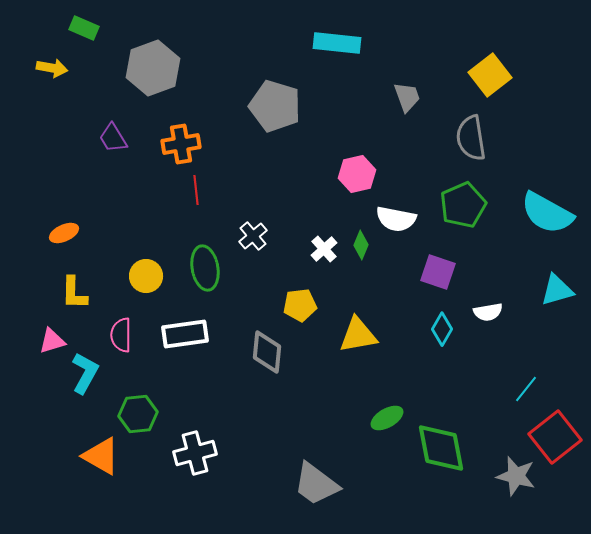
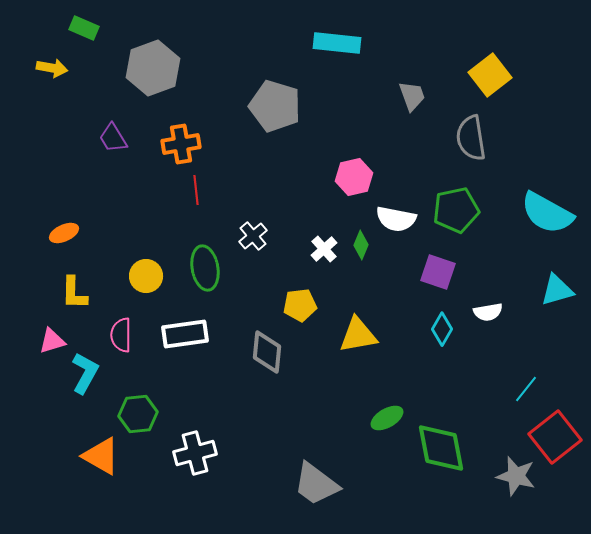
gray trapezoid at (407, 97): moved 5 px right, 1 px up
pink hexagon at (357, 174): moved 3 px left, 3 px down
green pentagon at (463, 205): moved 7 px left, 5 px down; rotated 12 degrees clockwise
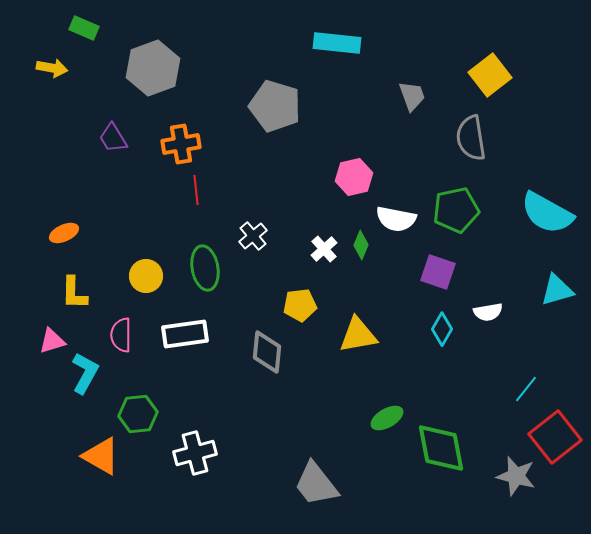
gray trapezoid at (316, 484): rotated 15 degrees clockwise
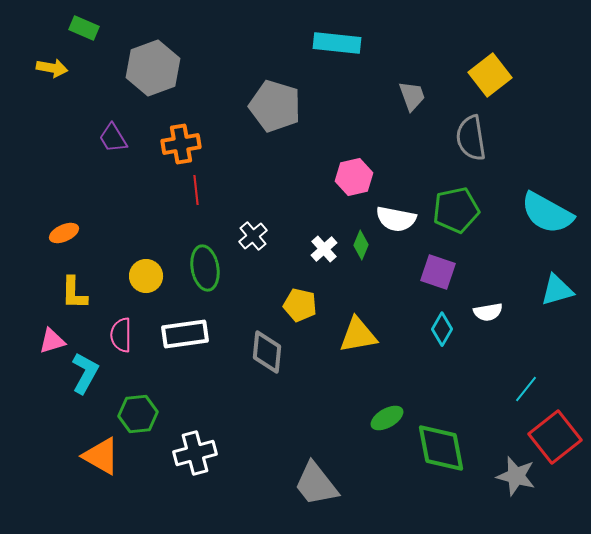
yellow pentagon at (300, 305): rotated 20 degrees clockwise
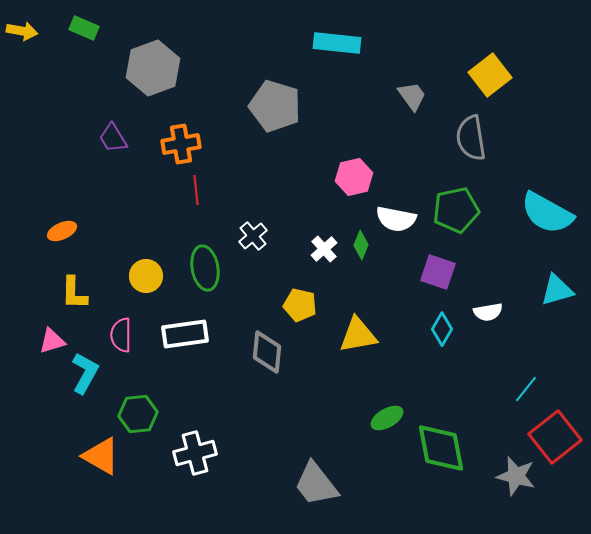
yellow arrow at (52, 68): moved 30 px left, 37 px up
gray trapezoid at (412, 96): rotated 16 degrees counterclockwise
orange ellipse at (64, 233): moved 2 px left, 2 px up
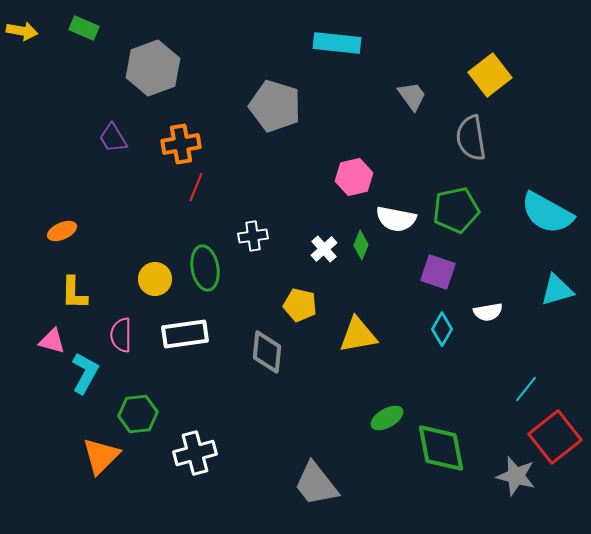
red line at (196, 190): moved 3 px up; rotated 28 degrees clockwise
white cross at (253, 236): rotated 32 degrees clockwise
yellow circle at (146, 276): moved 9 px right, 3 px down
pink triangle at (52, 341): rotated 32 degrees clockwise
orange triangle at (101, 456): rotated 45 degrees clockwise
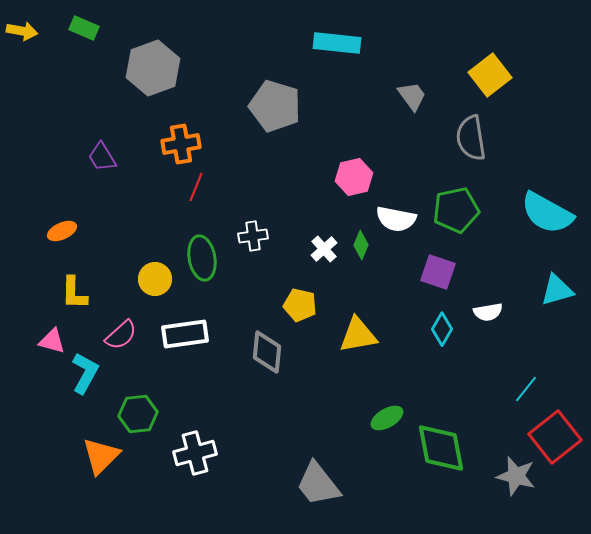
purple trapezoid at (113, 138): moved 11 px left, 19 px down
green ellipse at (205, 268): moved 3 px left, 10 px up
pink semicircle at (121, 335): rotated 132 degrees counterclockwise
gray trapezoid at (316, 484): moved 2 px right
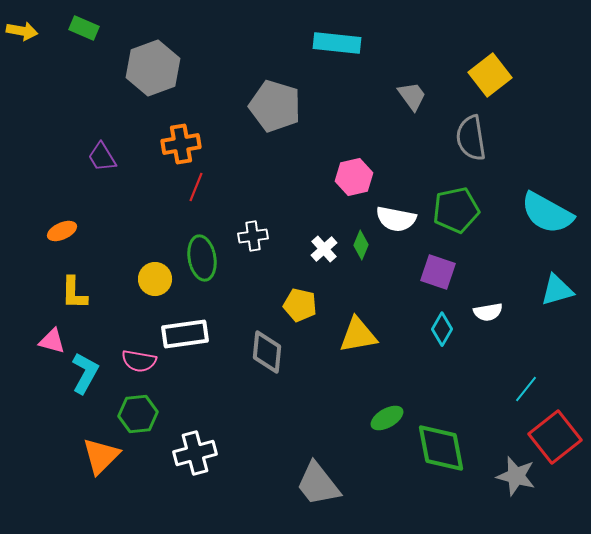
pink semicircle at (121, 335): moved 18 px right, 26 px down; rotated 52 degrees clockwise
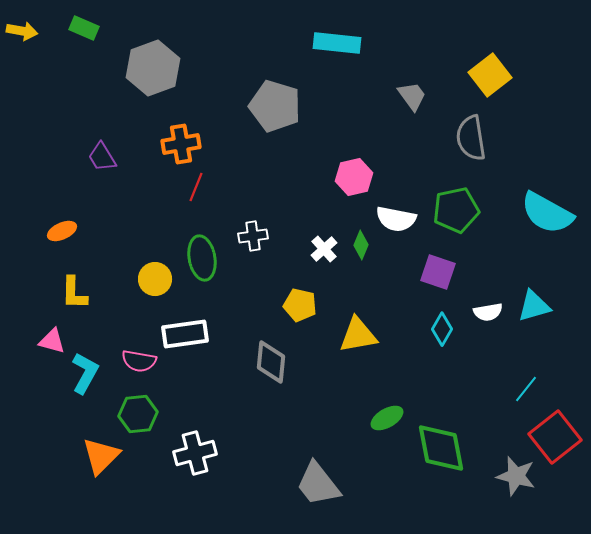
cyan triangle at (557, 290): moved 23 px left, 16 px down
gray diamond at (267, 352): moved 4 px right, 10 px down
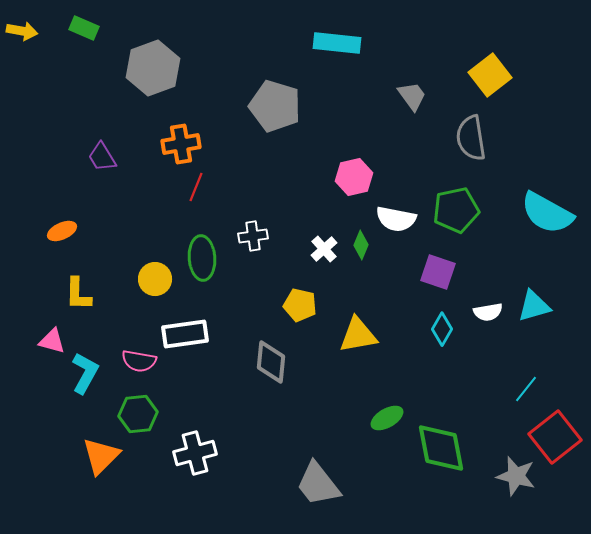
green ellipse at (202, 258): rotated 6 degrees clockwise
yellow L-shape at (74, 293): moved 4 px right, 1 px down
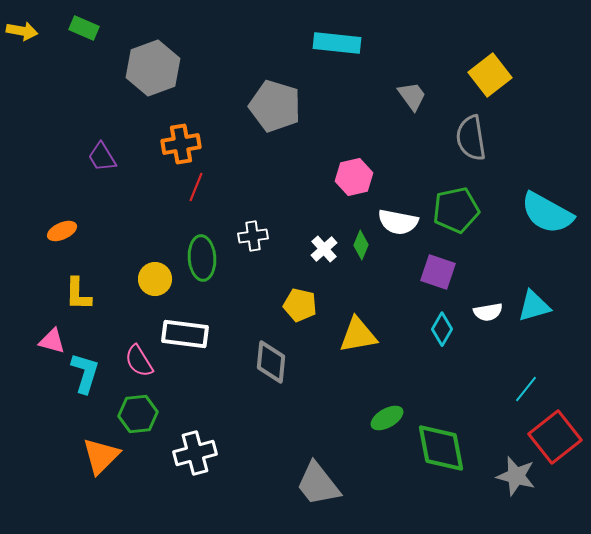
white semicircle at (396, 219): moved 2 px right, 3 px down
white rectangle at (185, 334): rotated 15 degrees clockwise
pink semicircle at (139, 361): rotated 48 degrees clockwise
cyan L-shape at (85, 373): rotated 12 degrees counterclockwise
